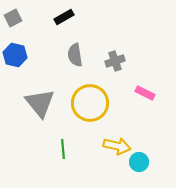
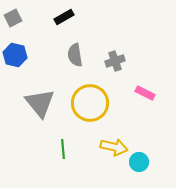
yellow arrow: moved 3 px left, 1 px down
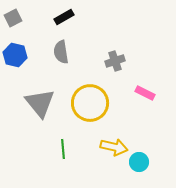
gray semicircle: moved 14 px left, 3 px up
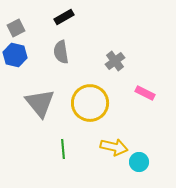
gray square: moved 3 px right, 10 px down
gray cross: rotated 18 degrees counterclockwise
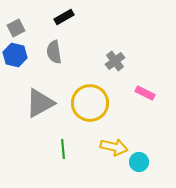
gray semicircle: moved 7 px left
gray triangle: rotated 40 degrees clockwise
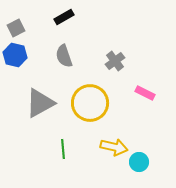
gray semicircle: moved 10 px right, 4 px down; rotated 10 degrees counterclockwise
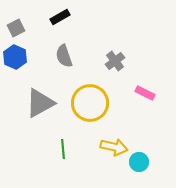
black rectangle: moved 4 px left
blue hexagon: moved 2 px down; rotated 10 degrees clockwise
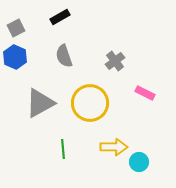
yellow arrow: rotated 12 degrees counterclockwise
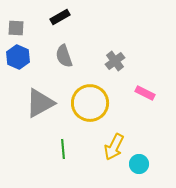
gray square: rotated 30 degrees clockwise
blue hexagon: moved 3 px right
yellow arrow: rotated 116 degrees clockwise
cyan circle: moved 2 px down
